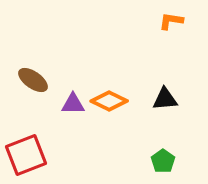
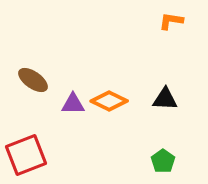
black triangle: rotated 8 degrees clockwise
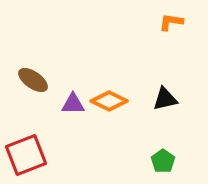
orange L-shape: moved 1 px down
black triangle: rotated 16 degrees counterclockwise
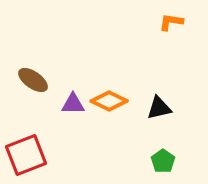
black triangle: moved 6 px left, 9 px down
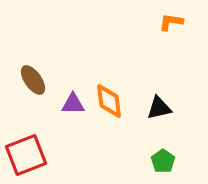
brown ellipse: rotated 20 degrees clockwise
orange diamond: rotated 57 degrees clockwise
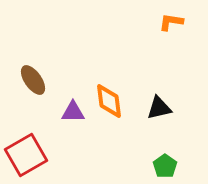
purple triangle: moved 8 px down
red square: rotated 9 degrees counterclockwise
green pentagon: moved 2 px right, 5 px down
